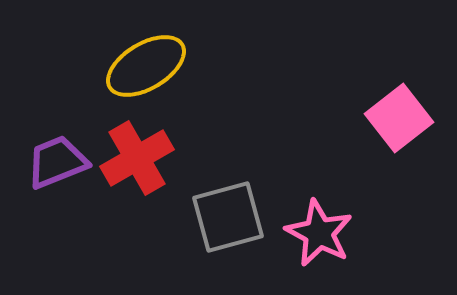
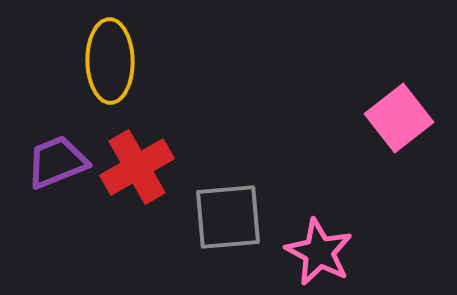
yellow ellipse: moved 36 px left, 5 px up; rotated 60 degrees counterclockwise
red cross: moved 9 px down
gray square: rotated 10 degrees clockwise
pink star: moved 19 px down
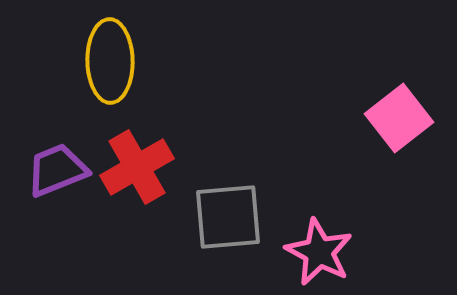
purple trapezoid: moved 8 px down
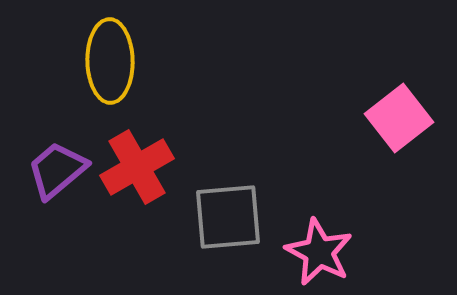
purple trapezoid: rotated 18 degrees counterclockwise
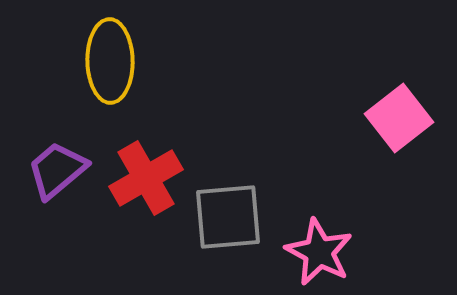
red cross: moved 9 px right, 11 px down
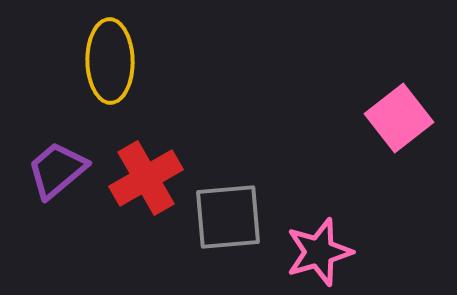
pink star: rotated 28 degrees clockwise
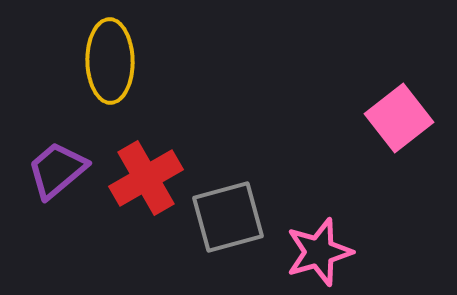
gray square: rotated 10 degrees counterclockwise
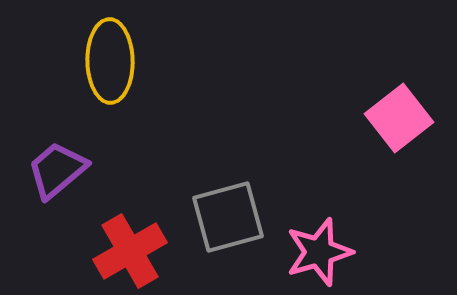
red cross: moved 16 px left, 73 px down
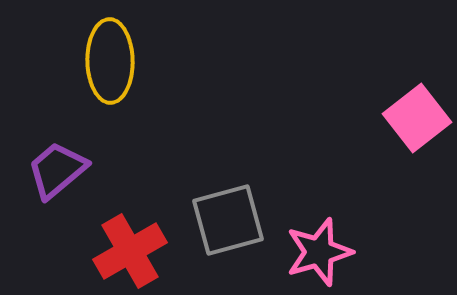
pink square: moved 18 px right
gray square: moved 3 px down
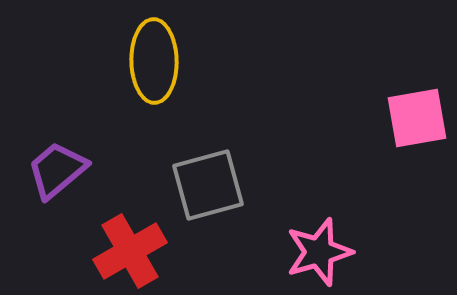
yellow ellipse: moved 44 px right
pink square: rotated 28 degrees clockwise
gray square: moved 20 px left, 35 px up
